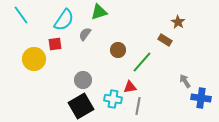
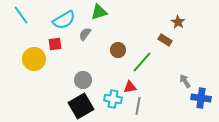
cyan semicircle: rotated 25 degrees clockwise
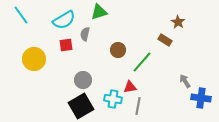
gray semicircle: rotated 24 degrees counterclockwise
red square: moved 11 px right, 1 px down
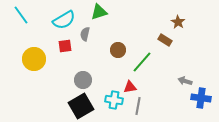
red square: moved 1 px left, 1 px down
gray arrow: rotated 40 degrees counterclockwise
cyan cross: moved 1 px right, 1 px down
